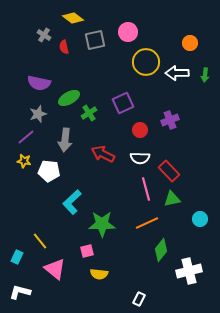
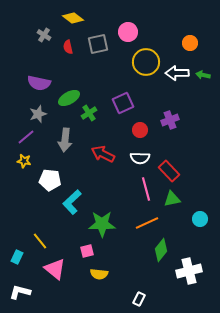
gray square: moved 3 px right, 4 px down
red semicircle: moved 4 px right
green arrow: moved 2 px left; rotated 96 degrees clockwise
white pentagon: moved 1 px right, 9 px down
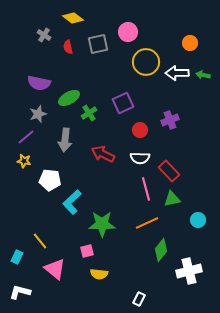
cyan circle: moved 2 px left, 1 px down
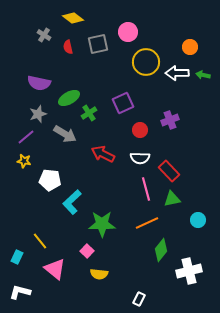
orange circle: moved 4 px down
gray arrow: moved 6 px up; rotated 65 degrees counterclockwise
pink square: rotated 32 degrees counterclockwise
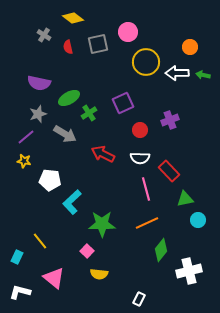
green triangle: moved 13 px right
pink triangle: moved 1 px left, 9 px down
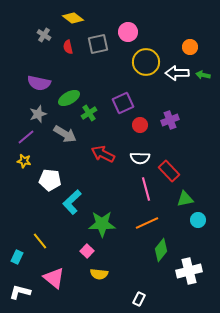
red circle: moved 5 px up
